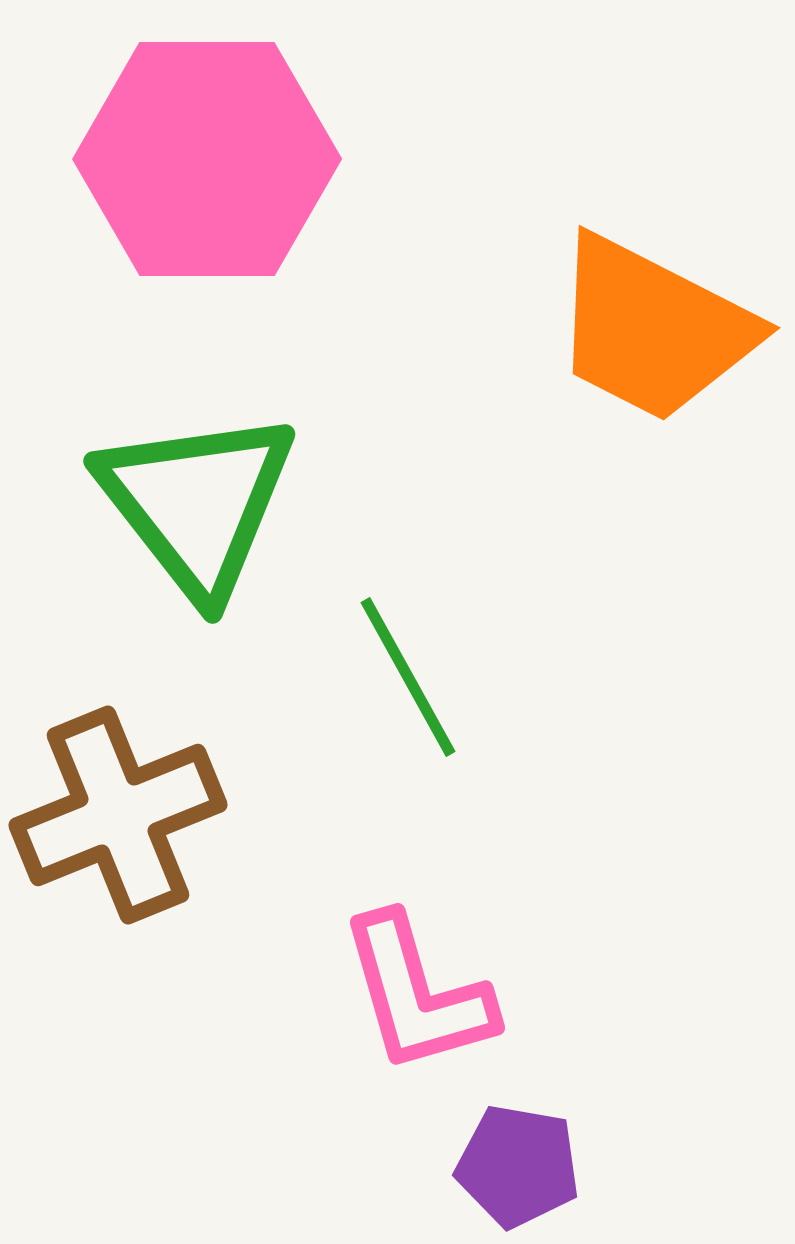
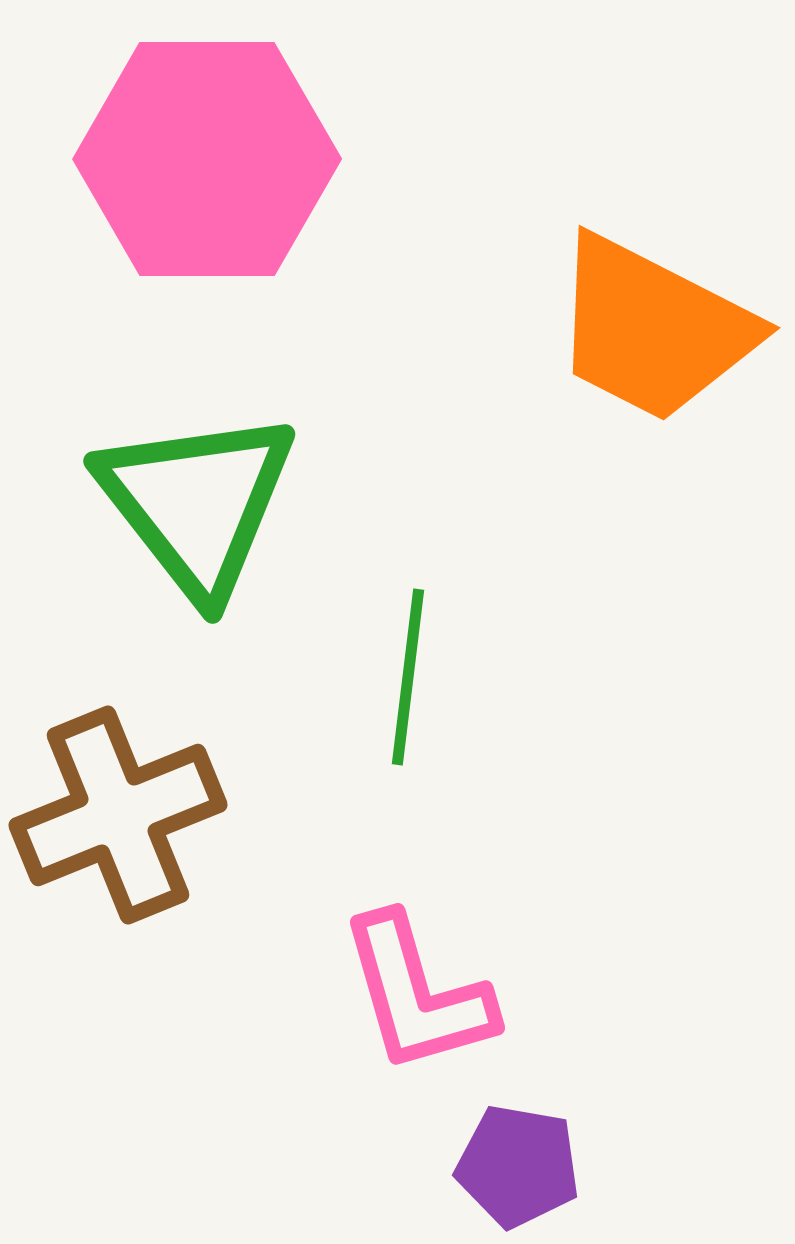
green line: rotated 36 degrees clockwise
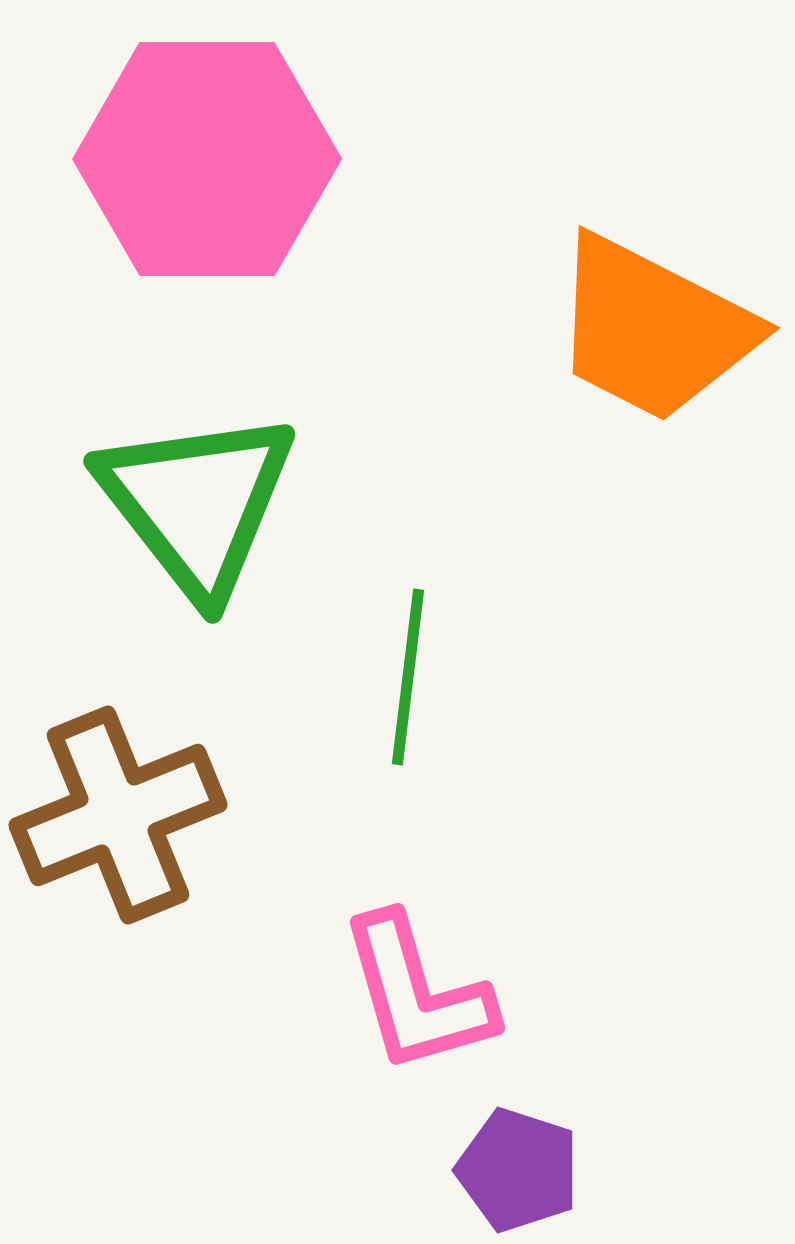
purple pentagon: moved 4 px down; rotated 8 degrees clockwise
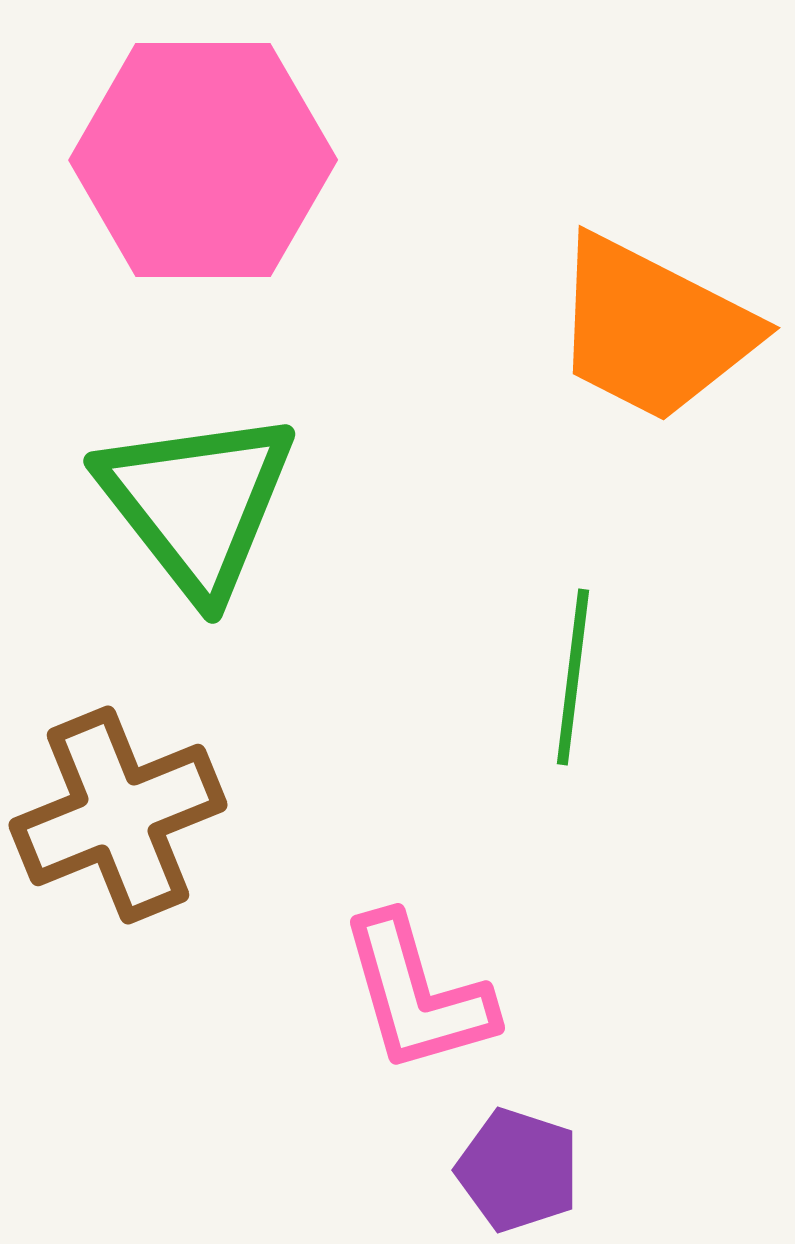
pink hexagon: moved 4 px left, 1 px down
green line: moved 165 px right
